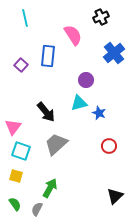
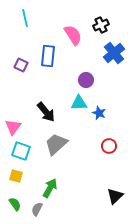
black cross: moved 8 px down
purple square: rotated 16 degrees counterclockwise
cyan triangle: rotated 12 degrees clockwise
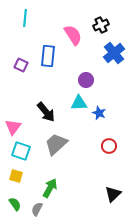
cyan line: rotated 18 degrees clockwise
black triangle: moved 2 px left, 2 px up
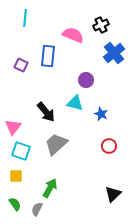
pink semicircle: rotated 35 degrees counterclockwise
cyan triangle: moved 4 px left; rotated 18 degrees clockwise
blue star: moved 2 px right, 1 px down
yellow square: rotated 16 degrees counterclockwise
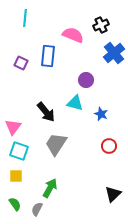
purple square: moved 2 px up
gray trapezoid: rotated 15 degrees counterclockwise
cyan square: moved 2 px left
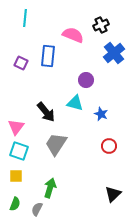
pink triangle: moved 3 px right
green arrow: rotated 12 degrees counterclockwise
green semicircle: rotated 56 degrees clockwise
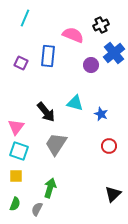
cyan line: rotated 18 degrees clockwise
purple circle: moved 5 px right, 15 px up
